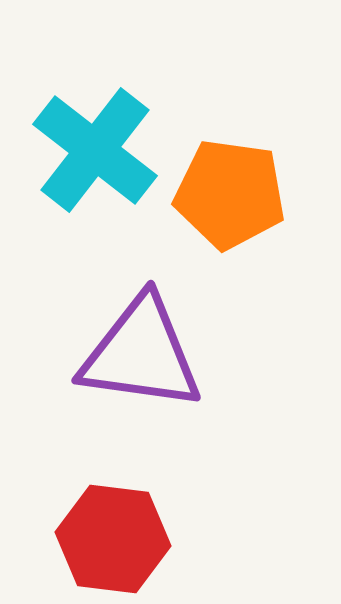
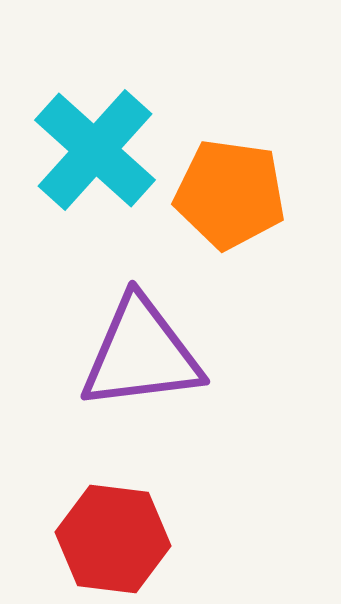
cyan cross: rotated 4 degrees clockwise
purple triangle: rotated 15 degrees counterclockwise
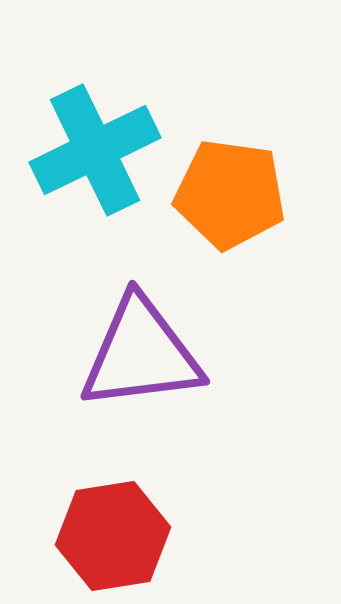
cyan cross: rotated 22 degrees clockwise
red hexagon: moved 3 px up; rotated 16 degrees counterclockwise
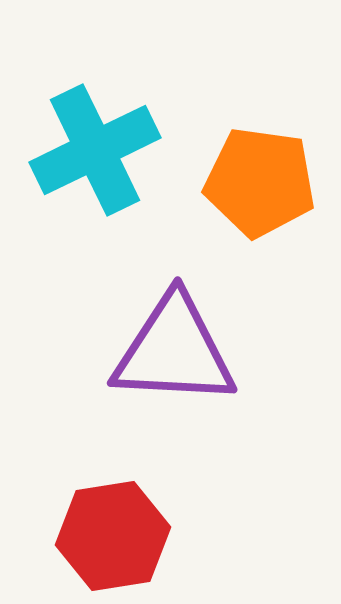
orange pentagon: moved 30 px right, 12 px up
purple triangle: moved 33 px right, 3 px up; rotated 10 degrees clockwise
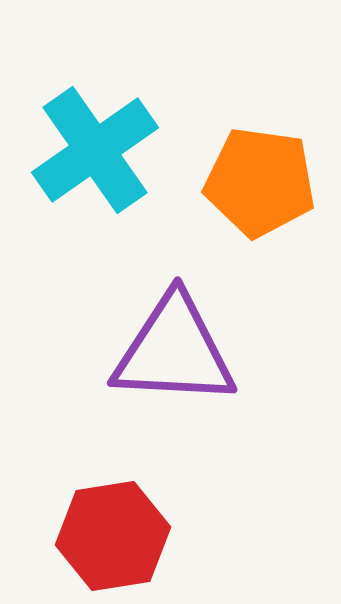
cyan cross: rotated 9 degrees counterclockwise
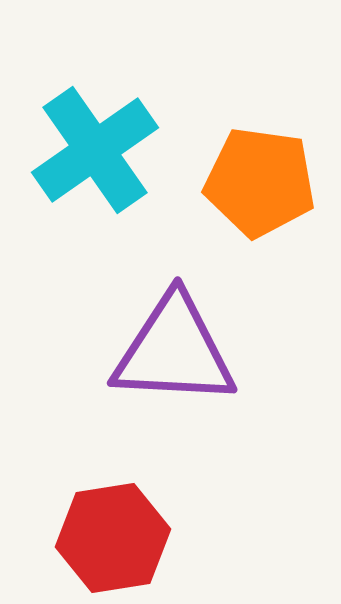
red hexagon: moved 2 px down
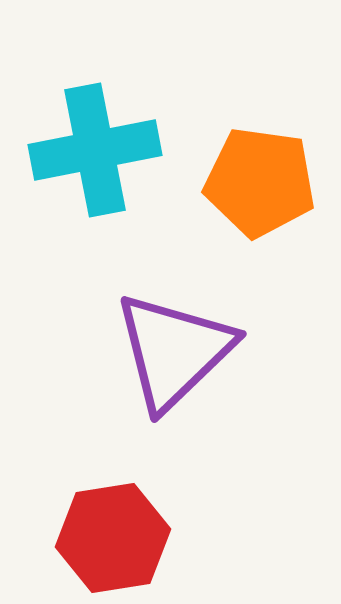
cyan cross: rotated 24 degrees clockwise
purple triangle: rotated 47 degrees counterclockwise
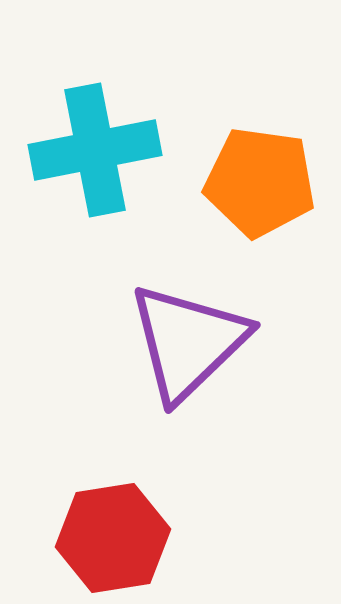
purple triangle: moved 14 px right, 9 px up
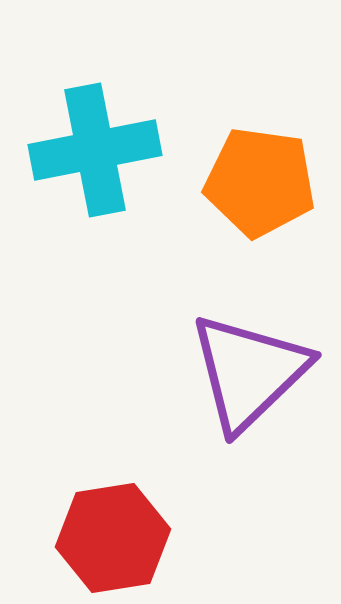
purple triangle: moved 61 px right, 30 px down
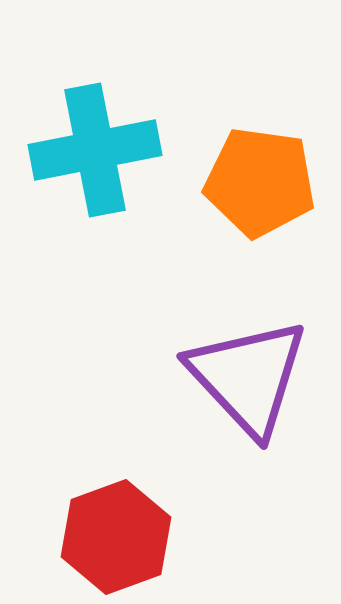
purple triangle: moved 1 px left, 5 px down; rotated 29 degrees counterclockwise
red hexagon: moved 3 px right, 1 px up; rotated 11 degrees counterclockwise
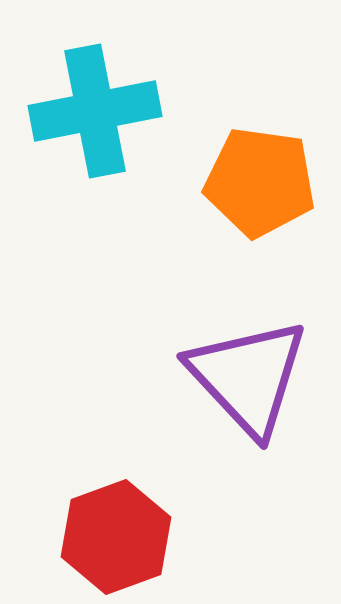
cyan cross: moved 39 px up
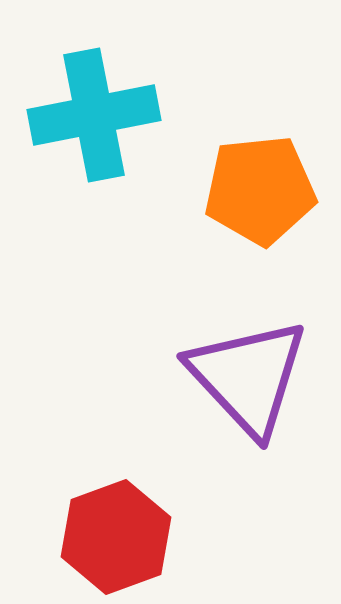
cyan cross: moved 1 px left, 4 px down
orange pentagon: moved 8 px down; rotated 14 degrees counterclockwise
